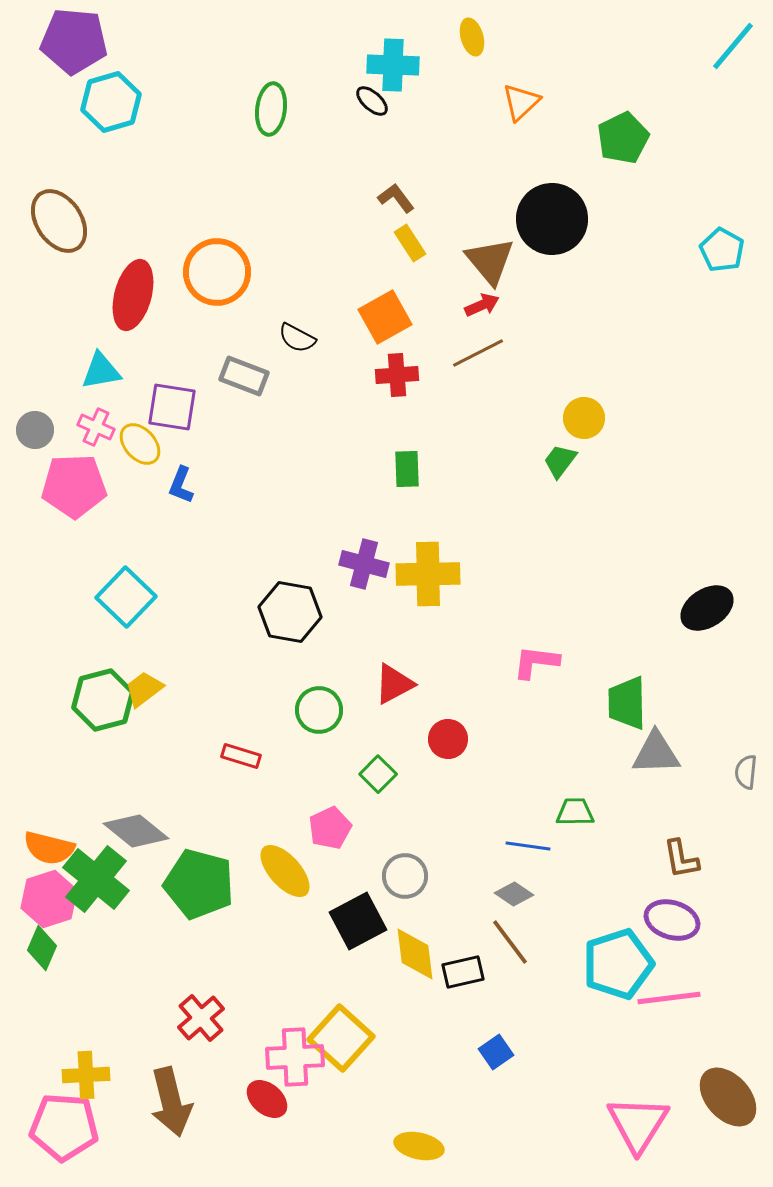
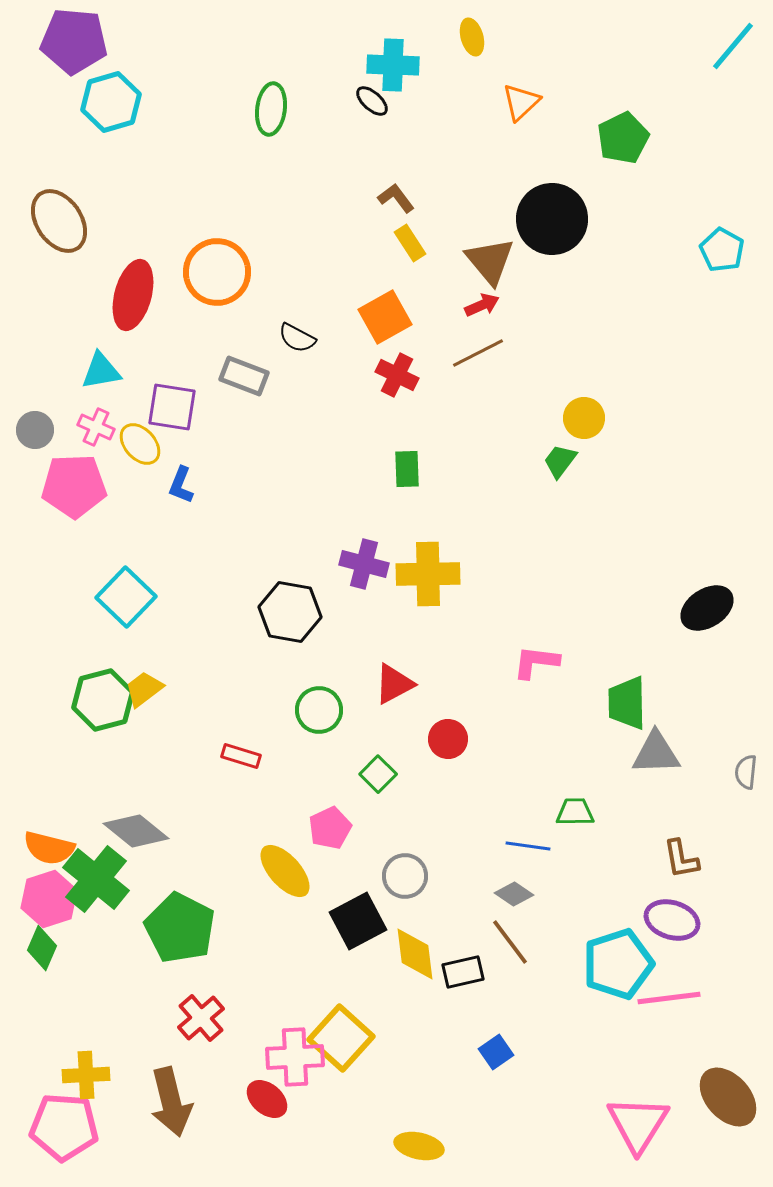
red cross at (397, 375): rotated 30 degrees clockwise
green pentagon at (199, 884): moved 19 px left, 44 px down; rotated 12 degrees clockwise
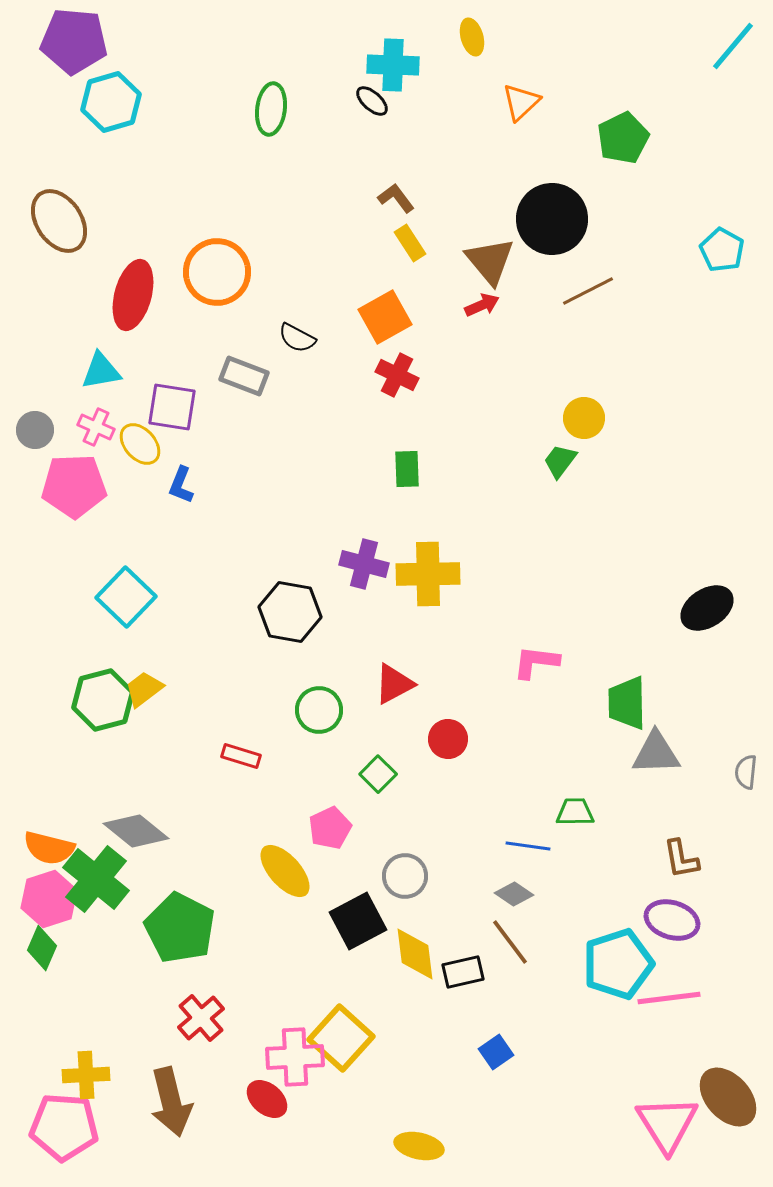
brown line at (478, 353): moved 110 px right, 62 px up
pink triangle at (638, 1124): moved 29 px right; rotated 4 degrees counterclockwise
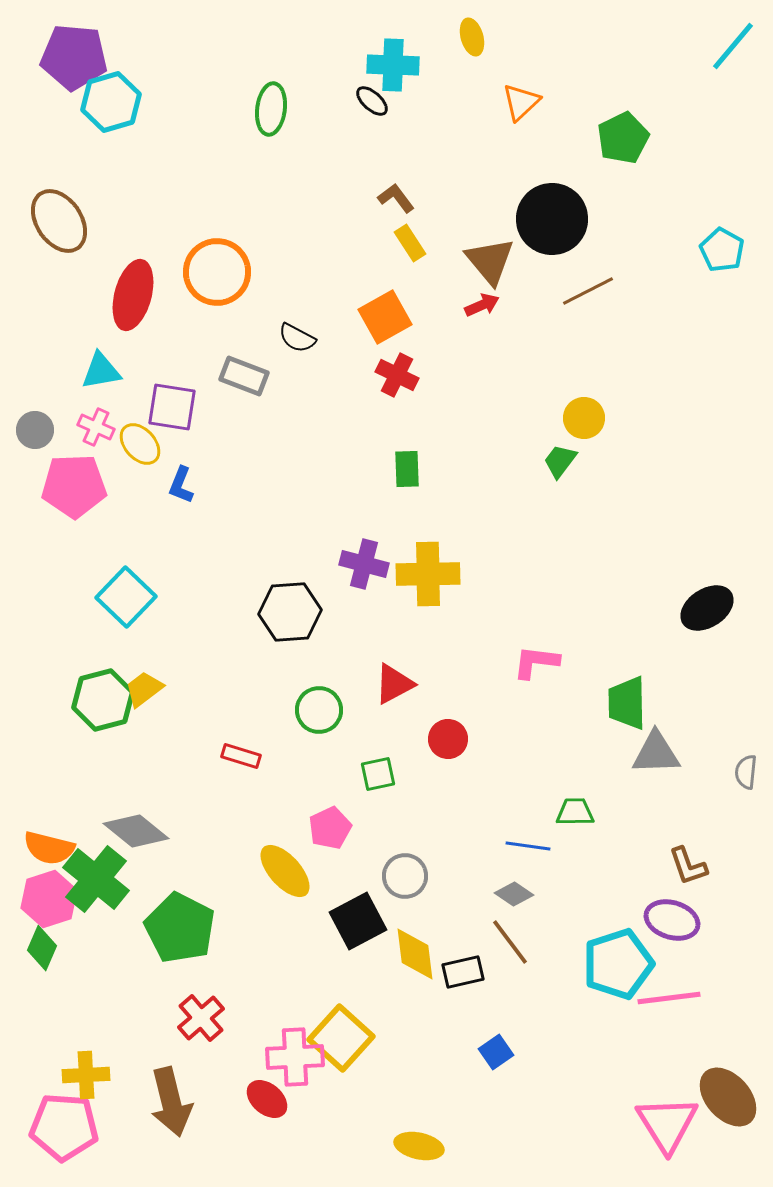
purple pentagon at (74, 41): moved 16 px down
black hexagon at (290, 612): rotated 14 degrees counterclockwise
green square at (378, 774): rotated 33 degrees clockwise
brown L-shape at (681, 859): moved 7 px right, 7 px down; rotated 9 degrees counterclockwise
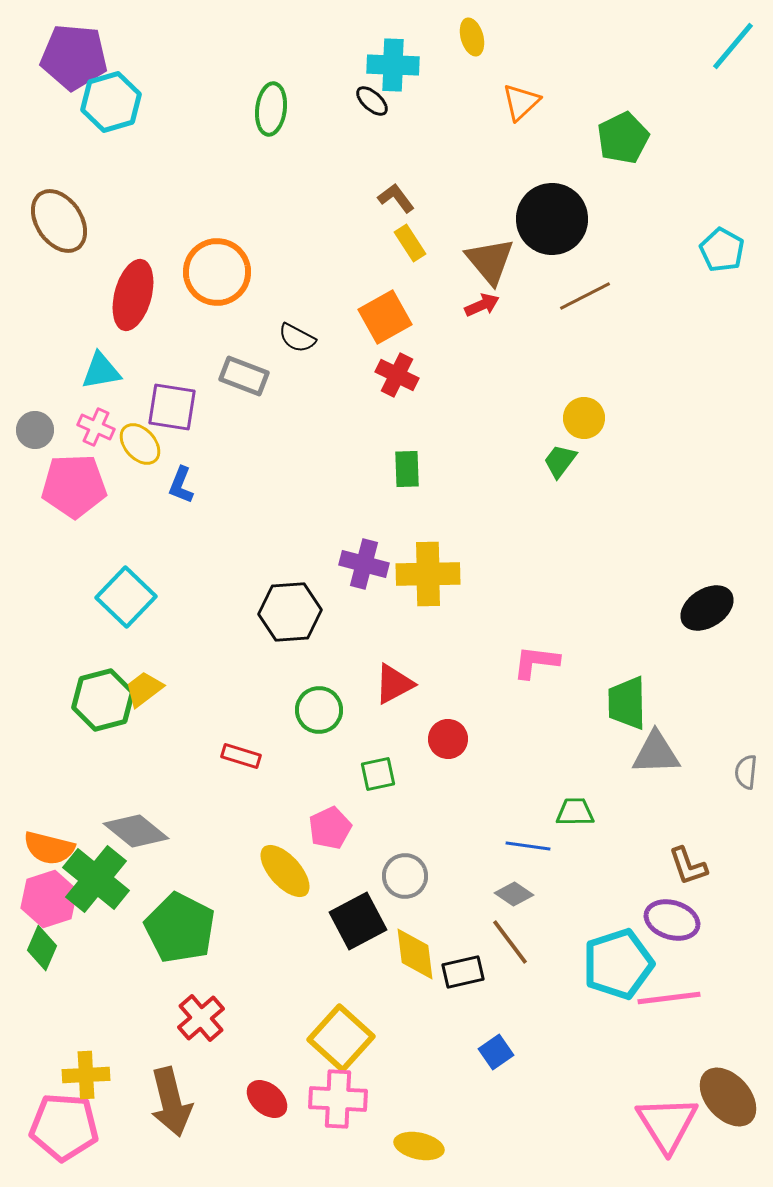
brown line at (588, 291): moved 3 px left, 5 px down
pink cross at (295, 1057): moved 43 px right, 42 px down; rotated 6 degrees clockwise
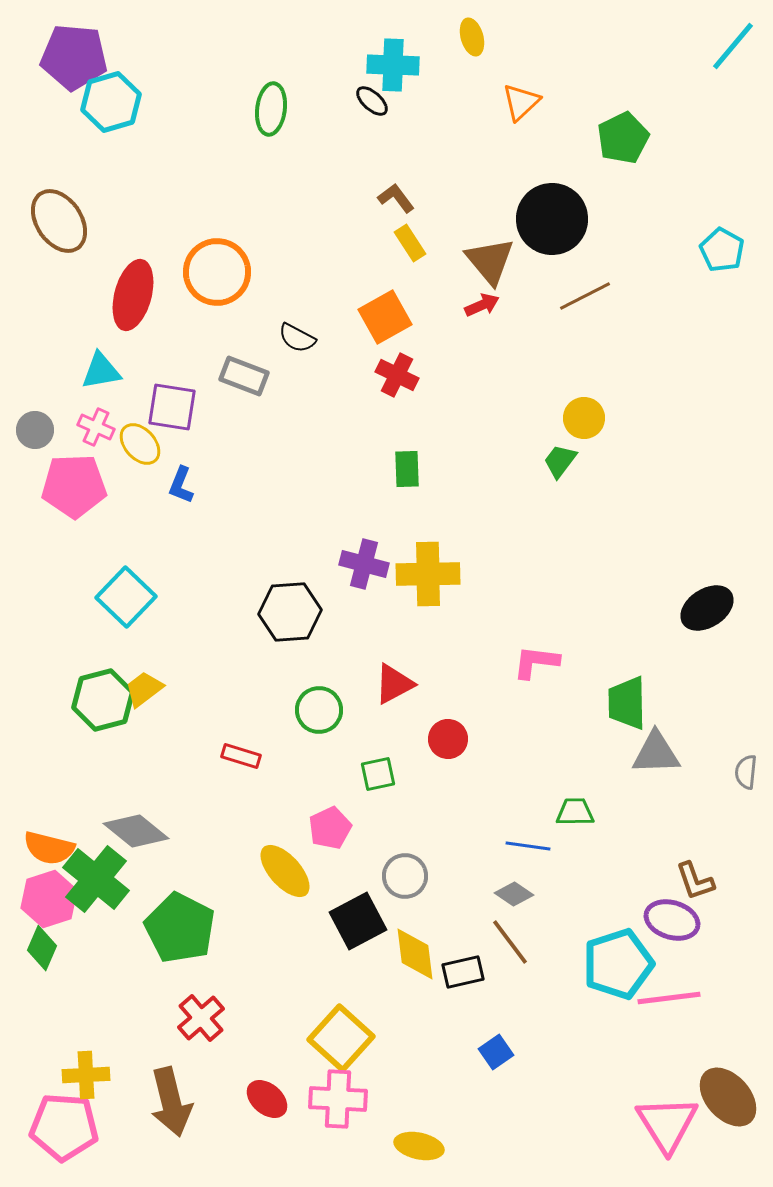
brown L-shape at (688, 866): moved 7 px right, 15 px down
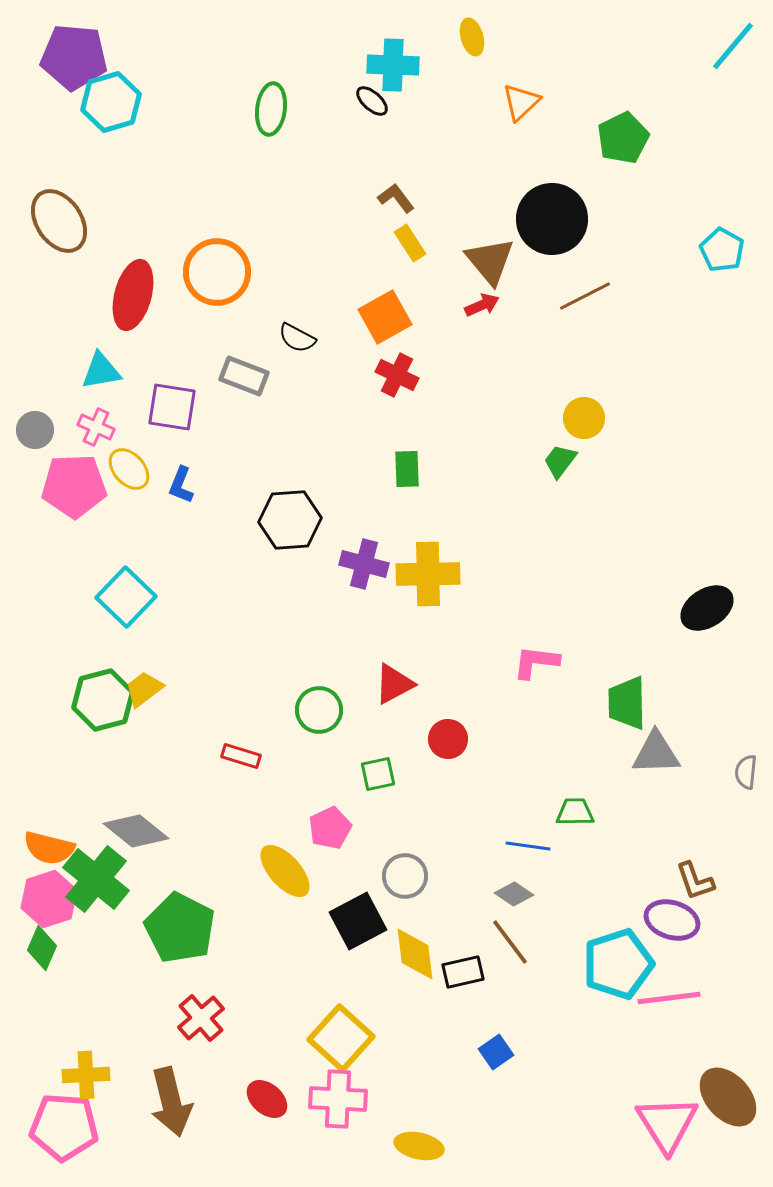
yellow ellipse at (140, 444): moved 11 px left, 25 px down
black hexagon at (290, 612): moved 92 px up
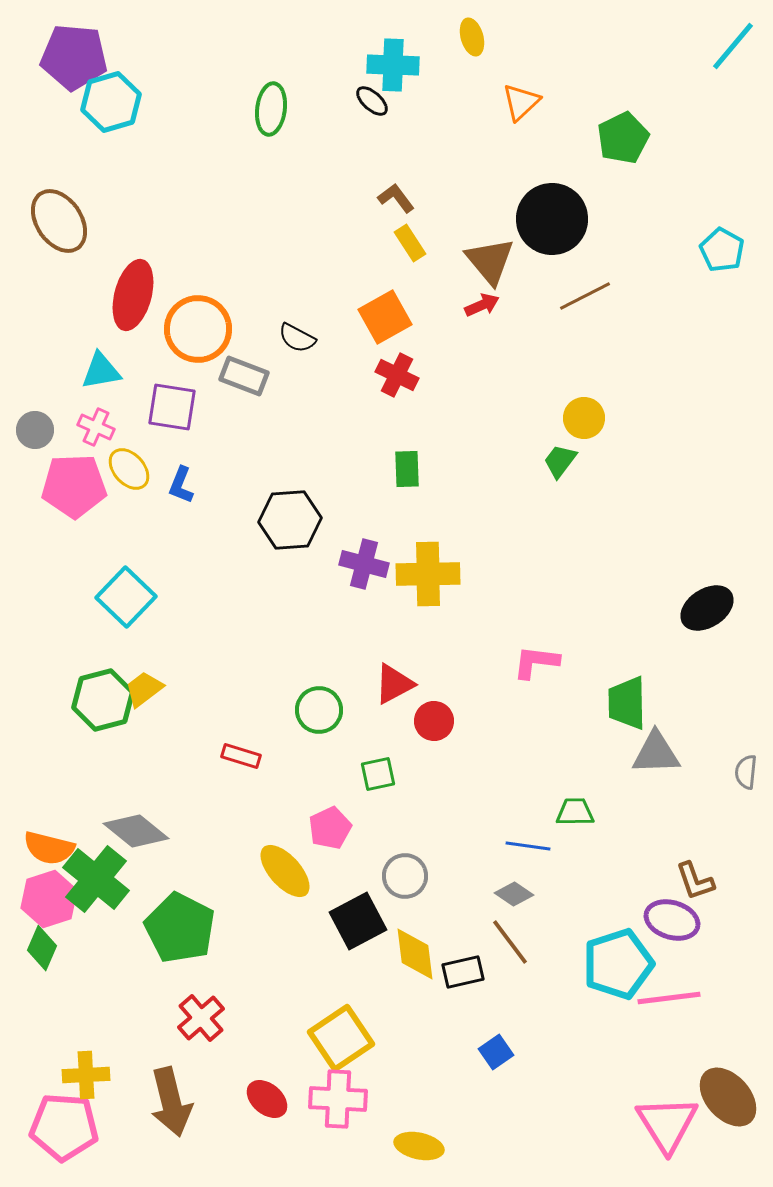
orange circle at (217, 272): moved 19 px left, 57 px down
red circle at (448, 739): moved 14 px left, 18 px up
yellow square at (341, 1038): rotated 14 degrees clockwise
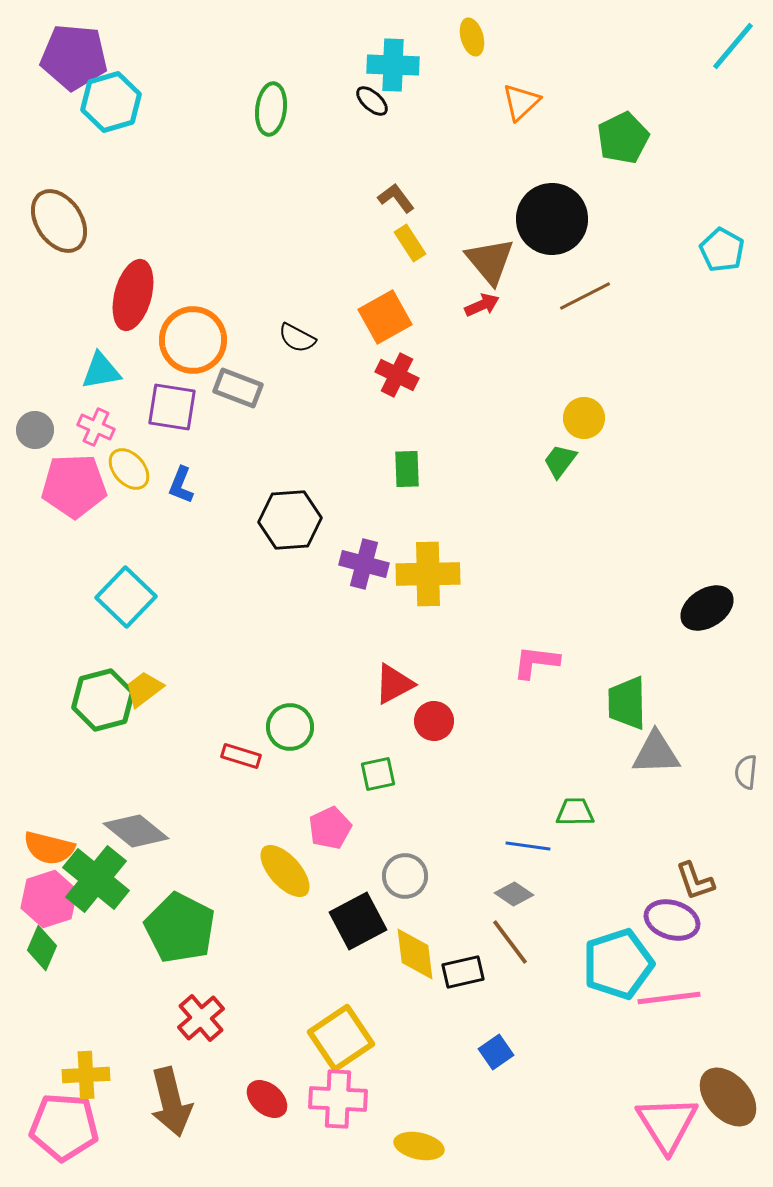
orange circle at (198, 329): moved 5 px left, 11 px down
gray rectangle at (244, 376): moved 6 px left, 12 px down
green circle at (319, 710): moved 29 px left, 17 px down
